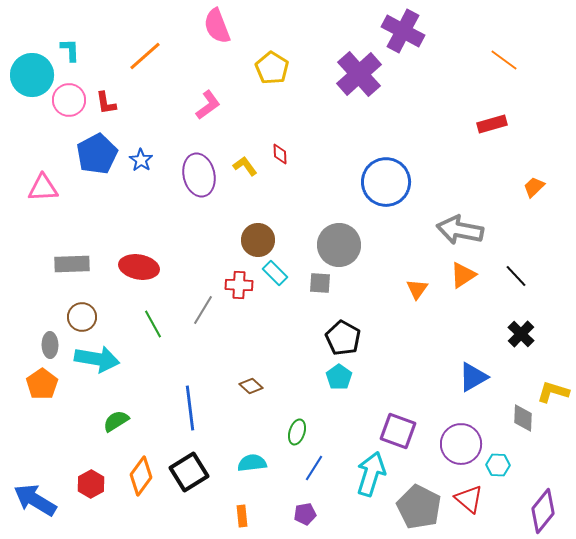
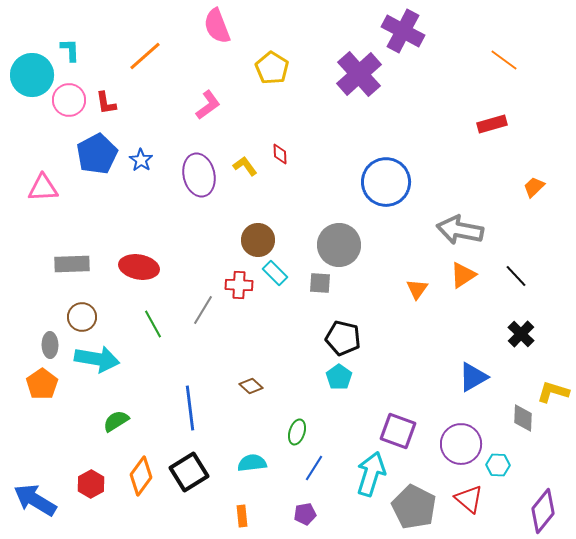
black pentagon at (343, 338): rotated 16 degrees counterclockwise
gray pentagon at (419, 507): moved 5 px left
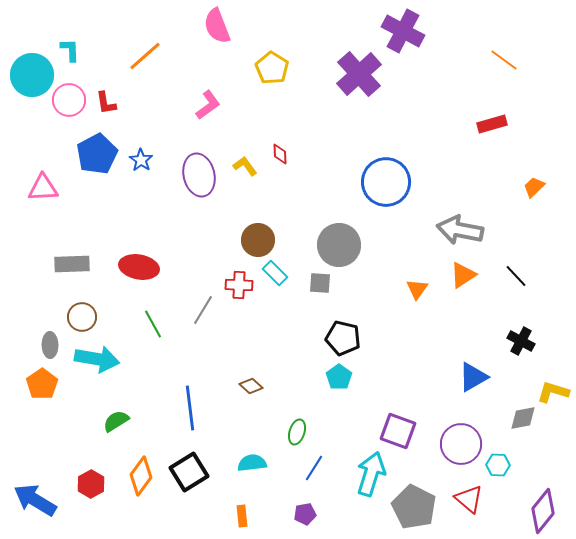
black cross at (521, 334): moved 7 px down; rotated 16 degrees counterclockwise
gray diamond at (523, 418): rotated 76 degrees clockwise
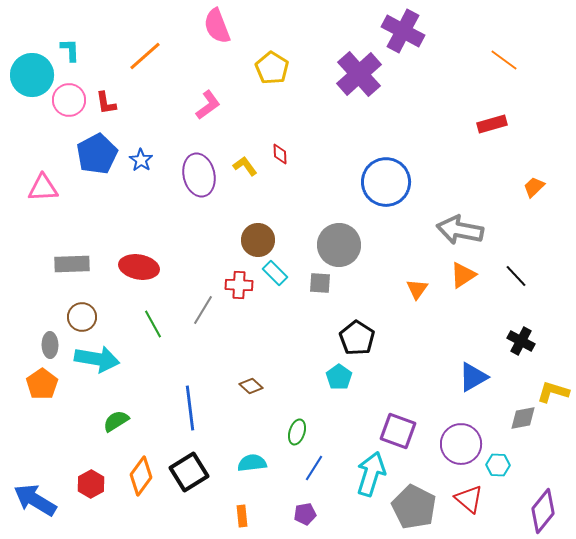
black pentagon at (343, 338): moved 14 px right; rotated 20 degrees clockwise
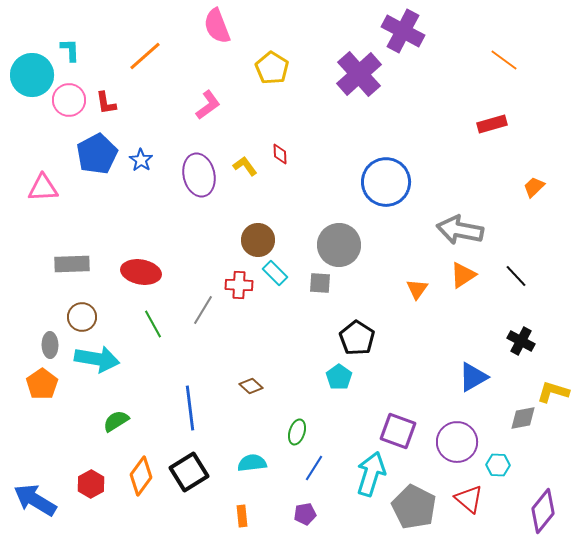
red ellipse at (139, 267): moved 2 px right, 5 px down
purple circle at (461, 444): moved 4 px left, 2 px up
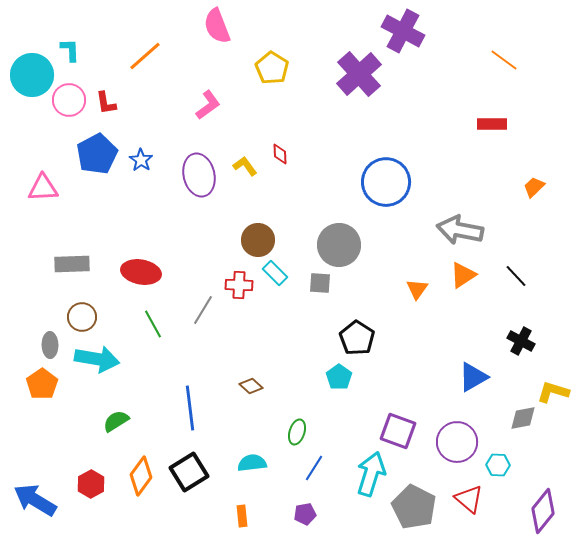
red rectangle at (492, 124): rotated 16 degrees clockwise
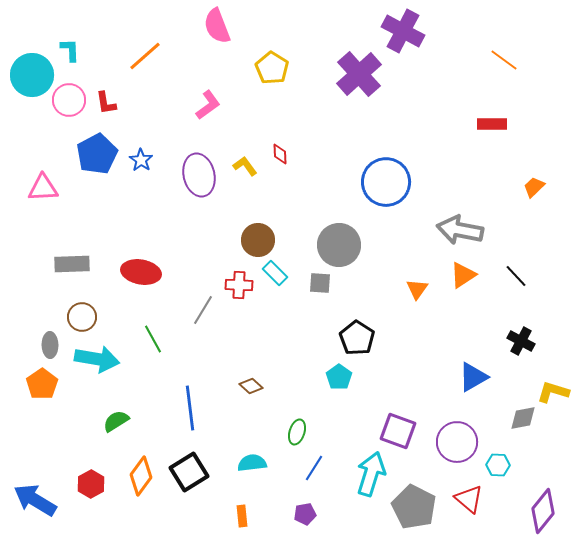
green line at (153, 324): moved 15 px down
